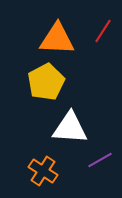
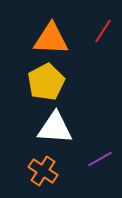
orange triangle: moved 6 px left
white triangle: moved 15 px left
purple line: moved 1 px up
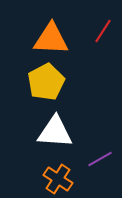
white triangle: moved 4 px down
orange cross: moved 15 px right, 8 px down
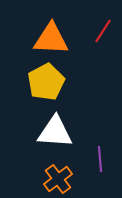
purple line: rotated 65 degrees counterclockwise
orange cross: rotated 20 degrees clockwise
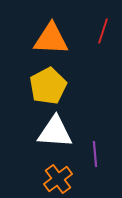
red line: rotated 15 degrees counterclockwise
yellow pentagon: moved 2 px right, 4 px down
purple line: moved 5 px left, 5 px up
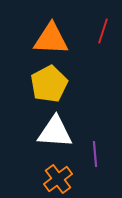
yellow pentagon: moved 1 px right, 2 px up
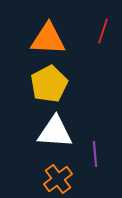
orange triangle: moved 3 px left
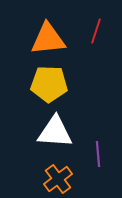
red line: moved 7 px left
orange triangle: rotated 9 degrees counterclockwise
yellow pentagon: rotated 30 degrees clockwise
purple line: moved 3 px right
